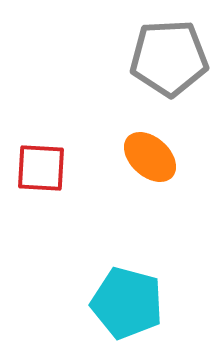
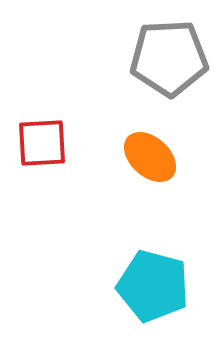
red square: moved 1 px right, 25 px up; rotated 6 degrees counterclockwise
cyan pentagon: moved 26 px right, 17 px up
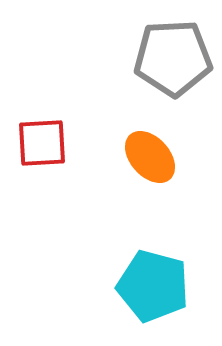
gray pentagon: moved 4 px right
orange ellipse: rotated 6 degrees clockwise
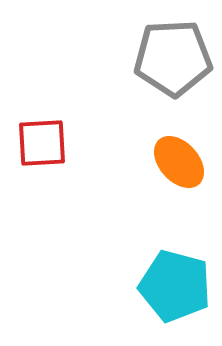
orange ellipse: moved 29 px right, 5 px down
cyan pentagon: moved 22 px right
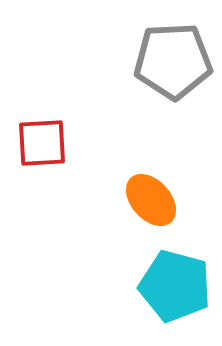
gray pentagon: moved 3 px down
orange ellipse: moved 28 px left, 38 px down
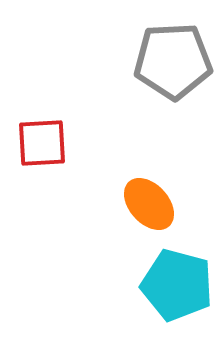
orange ellipse: moved 2 px left, 4 px down
cyan pentagon: moved 2 px right, 1 px up
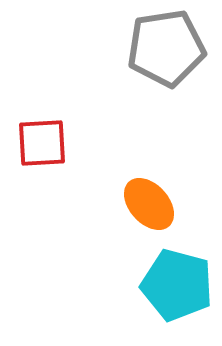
gray pentagon: moved 7 px left, 13 px up; rotated 6 degrees counterclockwise
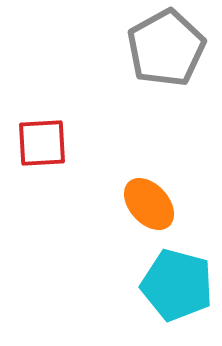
gray pentagon: rotated 20 degrees counterclockwise
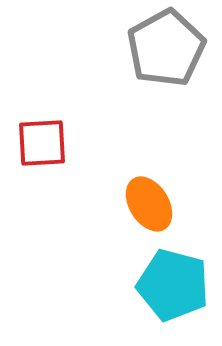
orange ellipse: rotated 10 degrees clockwise
cyan pentagon: moved 4 px left
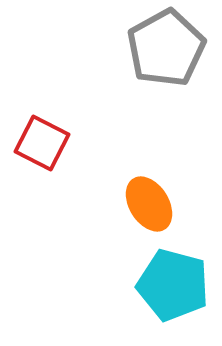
red square: rotated 30 degrees clockwise
